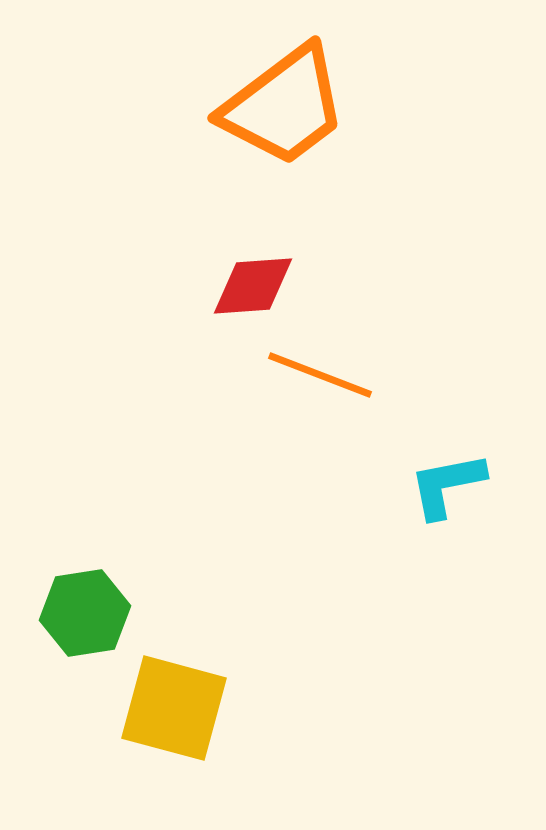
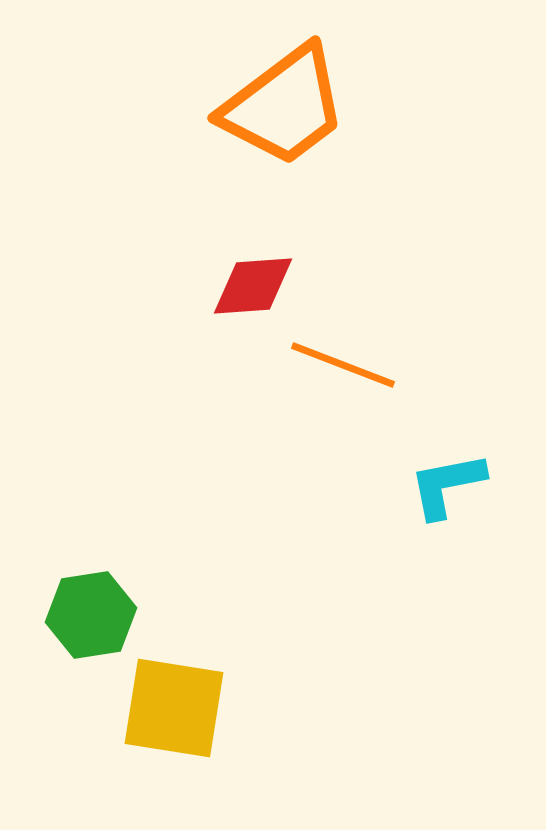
orange line: moved 23 px right, 10 px up
green hexagon: moved 6 px right, 2 px down
yellow square: rotated 6 degrees counterclockwise
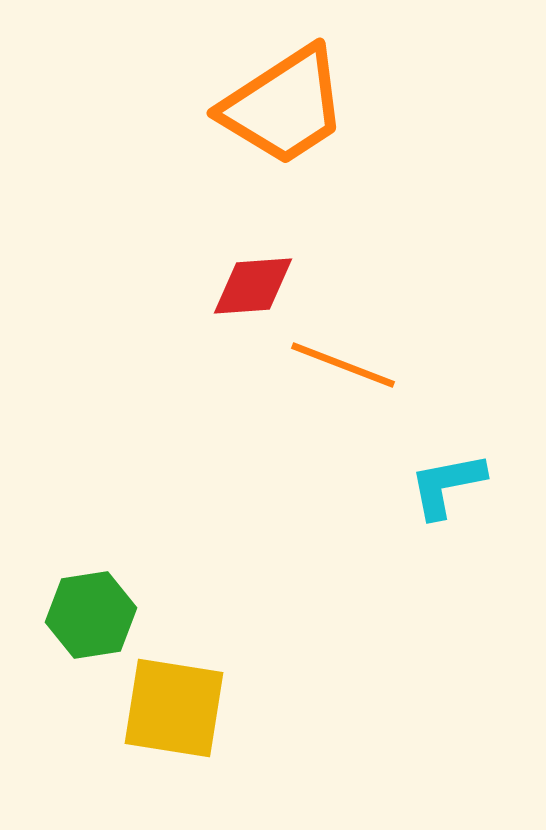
orange trapezoid: rotated 4 degrees clockwise
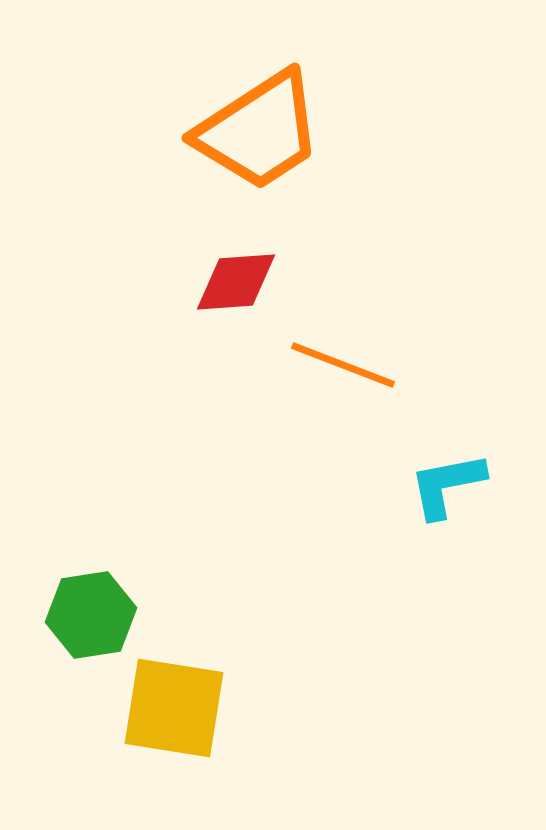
orange trapezoid: moved 25 px left, 25 px down
red diamond: moved 17 px left, 4 px up
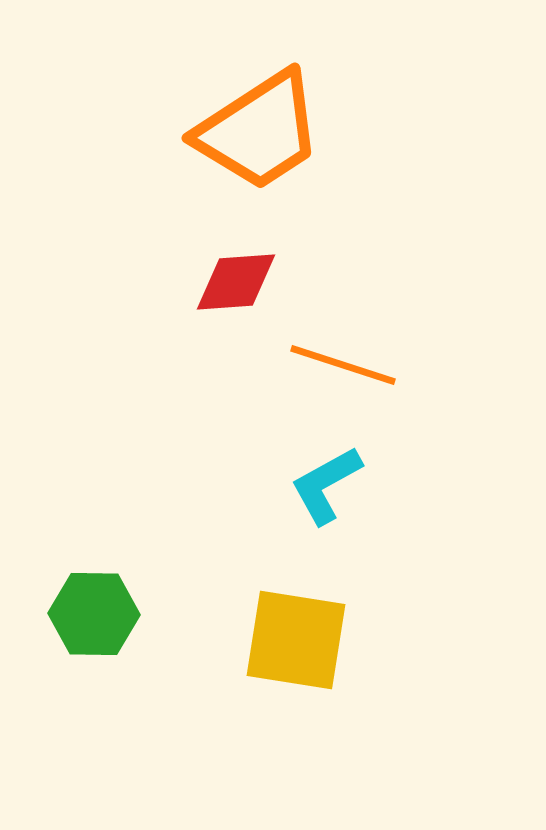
orange line: rotated 3 degrees counterclockwise
cyan L-shape: moved 121 px left; rotated 18 degrees counterclockwise
green hexagon: moved 3 px right, 1 px up; rotated 10 degrees clockwise
yellow square: moved 122 px right, 68 px up
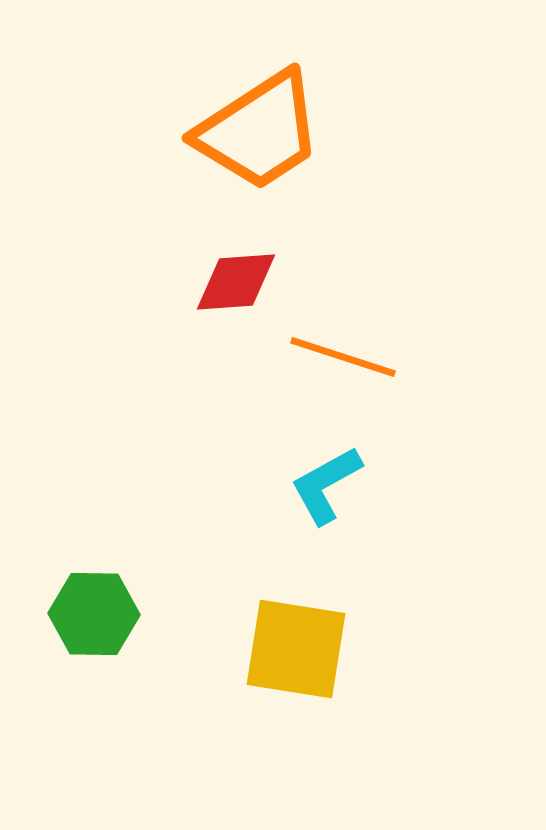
orange line: moved 8 px up
yellow square: moved 9 px down
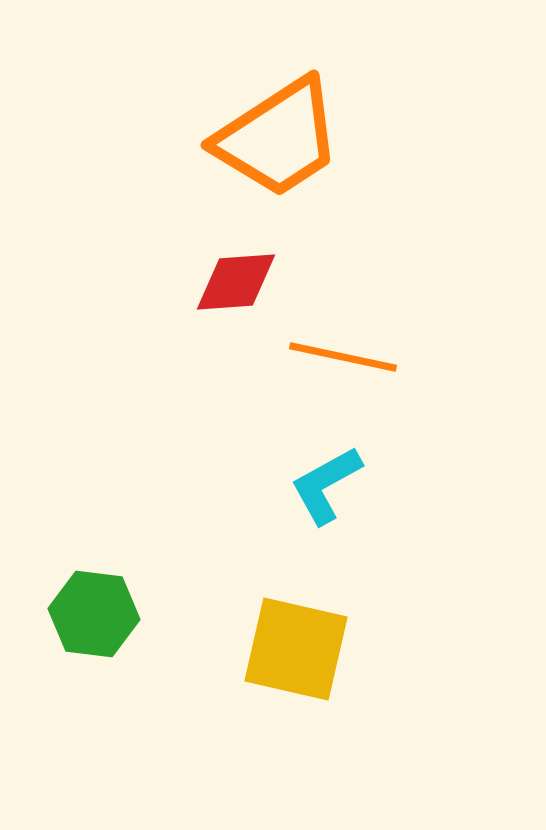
orange trapezoid: moved 19 px right, 7 px down
orange line: rotated 6 degrees counterclockwise
green hexagon: rotated 6 degrees clockwise
yellow square: rotated 4 degrees clockwise
